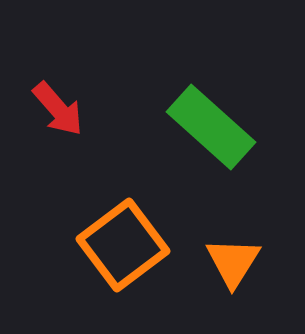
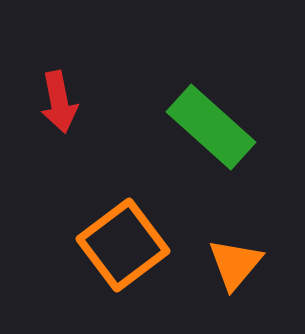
red arrow: moved 1 px right, 7 px up; rotated 30 degrees clockwise
orange triangle: moved 2 px right, 2 px down; rotated 8 degrees clockwise
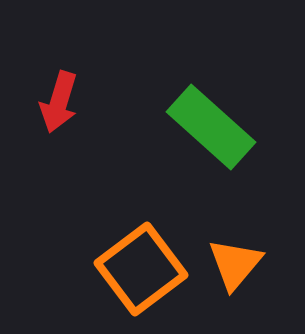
red arrow: rotated 28 degrees clockwise
orange square: moved 18 px right, 24 px down
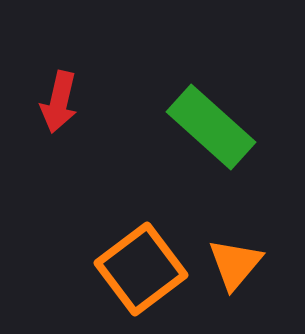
red arrow: rotated 4 degrees counterclockwise
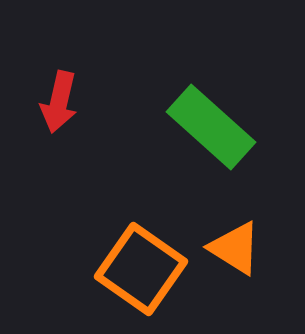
orange triangle: moved 16 px up; rotated 38 degrees counterclockwise
orange square: rotated 18 degrees counterclockwise
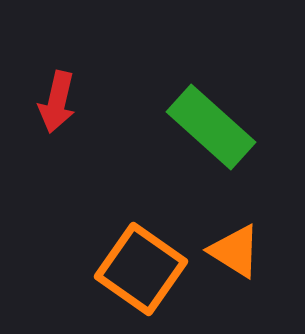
red arrow: moved 2 px left
orange triangle: moved 3 px down
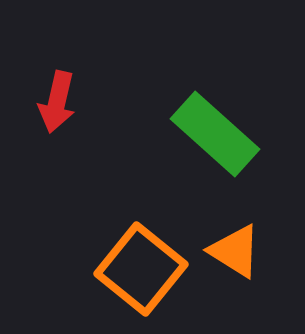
green rectangle: moved 4 px right, 7 px down
orange square: rotated 4 degrees clockwise
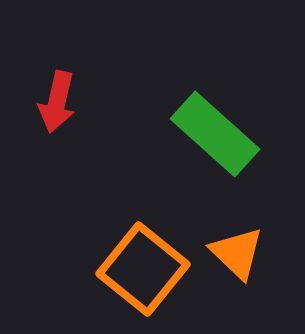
orange triangle: moved 2 px right, 2 px down; rotated 12 degrees clockwise
orange square: moved 2 px right
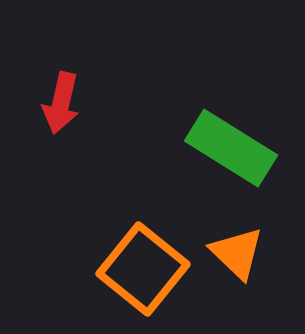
red arrow: moved 4 px right, 1 px down
green rectangle: moved 16 px right, 14 px down; rotated 10 degrees counterclockwise
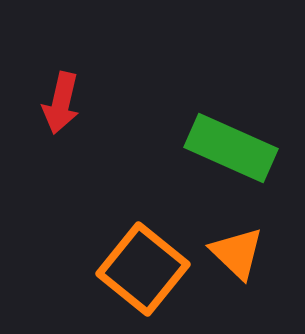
green rectangle: rotated 8 degrees counterclockwise
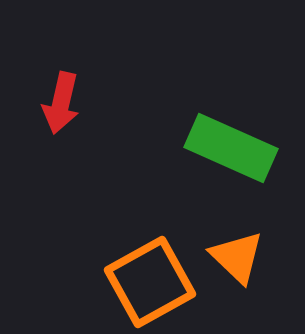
orange triangle: moved 4 px down
orange square: moved 7 px right, 13 px down; rotated 22 degrees clockwise
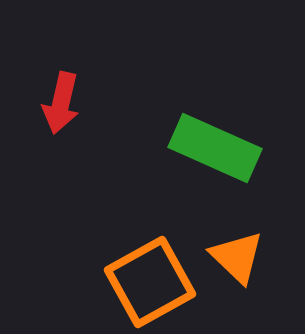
green rectangle: moved 16 px left
